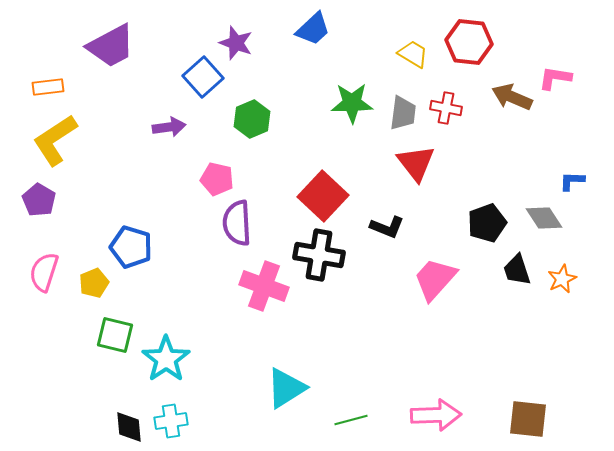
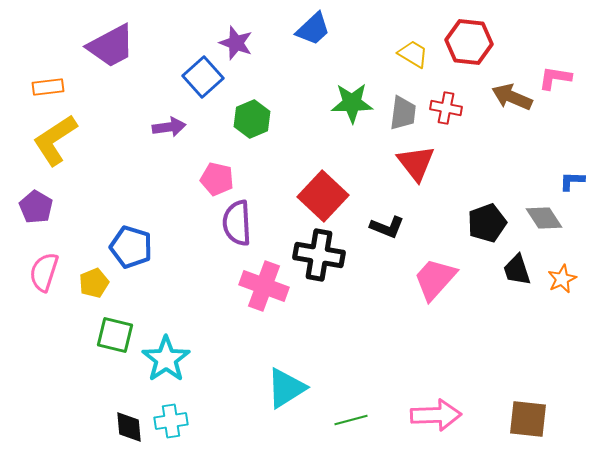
purple pentagon: moved 3 px left, 7 px down
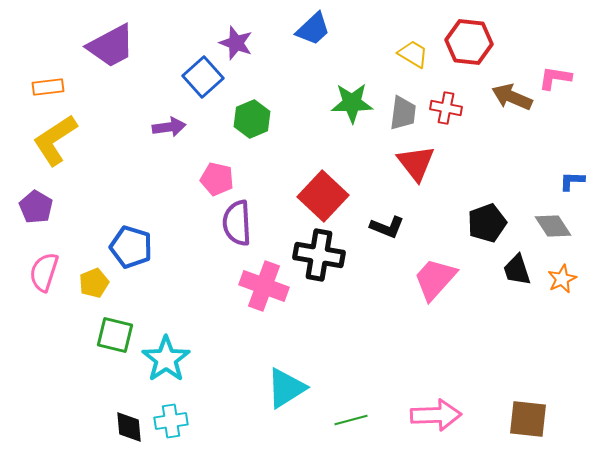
gray diamond: moved 9 px right, 8 px down
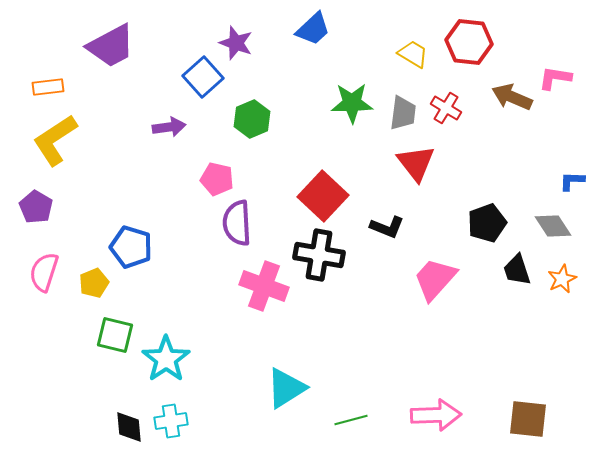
red cross: rotated 20 degrees clockwise
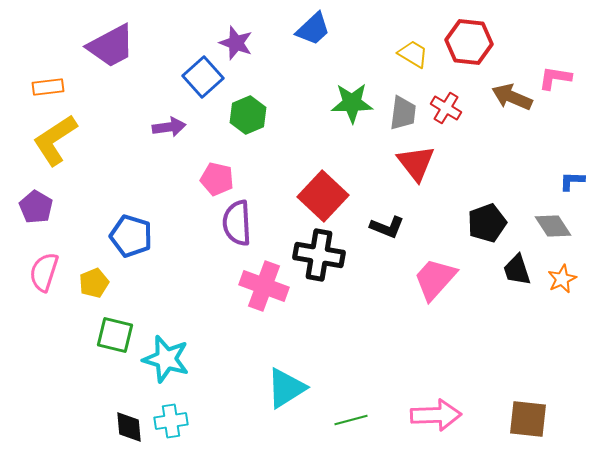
green hexagon: moved 4 px left, 4 px up
blue pentagon: moved 11 px up
cyan star: rotated 21 degrees counterclockwise
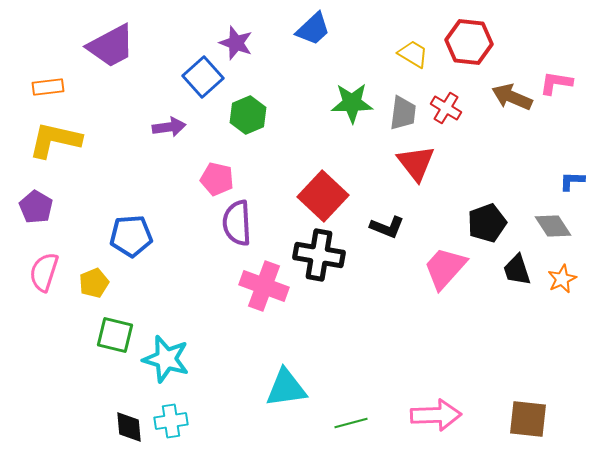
pink L-shape: moved 1 px right, 5 px down
yellow L-shape: rotated 46 degrees clockwise
blue pentagon: rotated 21 degrees counterclockwise
pink trapezoid: moved 10 px right, 11 px up
cyan triangle: rotated 24 degrees clockwise
green line: moved 3 px down
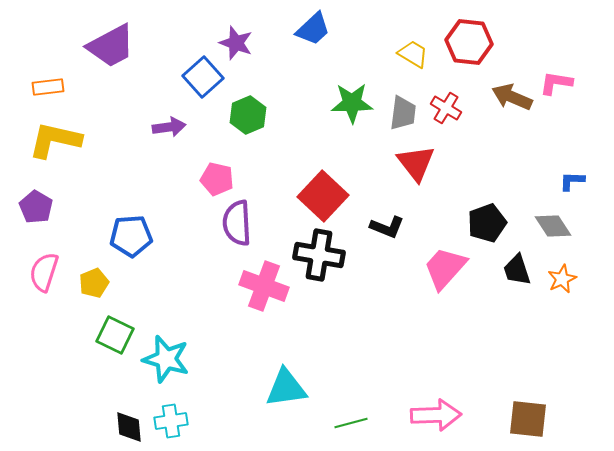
green square: rotated 12 degrees clockwise
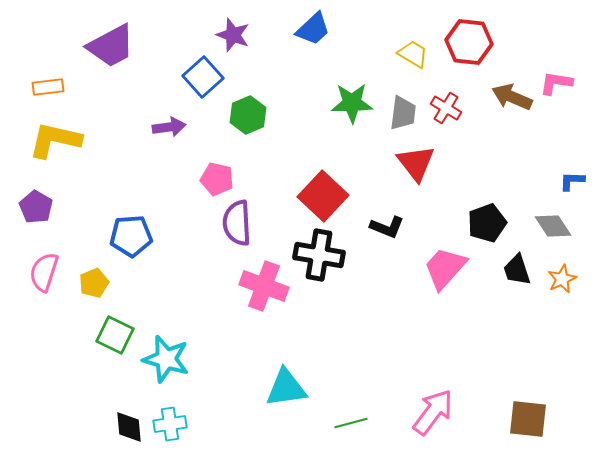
purple star: moved 3 px left, 8 px up
pink arrow: moved 3 px left, 3 px up; rotated 51 degrees counterclockwise
cyan cross: moved 1 px left, 3 px down
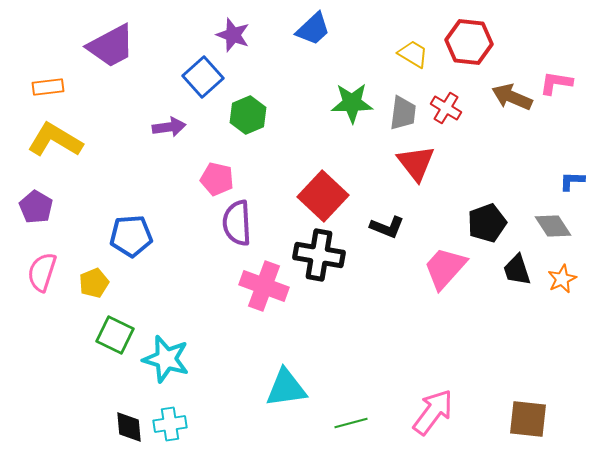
yellow L-shape: rotated 18 degrees clockwise
pink semicircle: moved 2 px left
